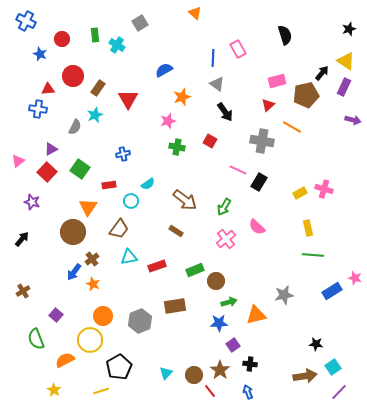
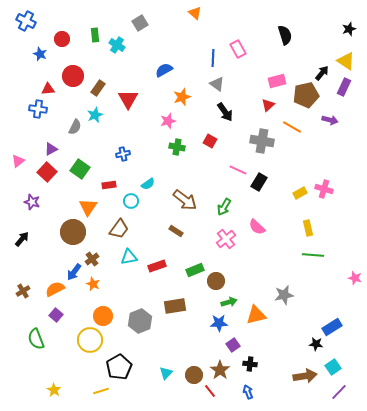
purple arrow at (353, 120): moved 23 px left
blue rectangle at (332, 291): moved 36 px down
orange semicircle at (65, 360): moved 10 px left, 71 px up
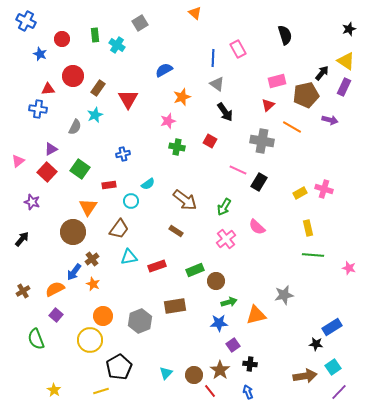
pink star at (355, 278): moved 6 px left, 10 px up
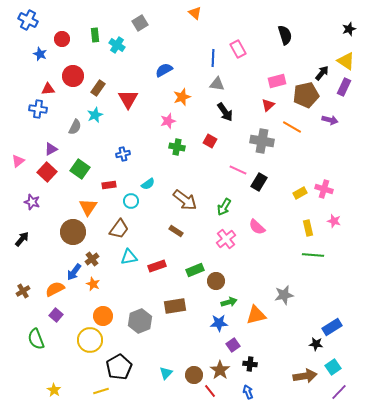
blue cross at (26, 21): moved 2 px right, 1 px up
gray triangle at (217, 84): rotated 28 degrees counterclockwise
pink star at (349, 268): moved 15 px left, 47 px up
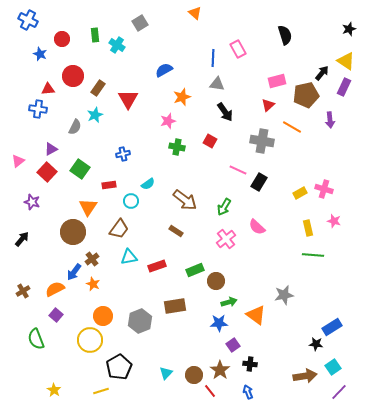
purple arrow at (330, 120): rotated 70 degrees clockwise
orange triangle at (256, 315): rotated 50 degrees clockwise
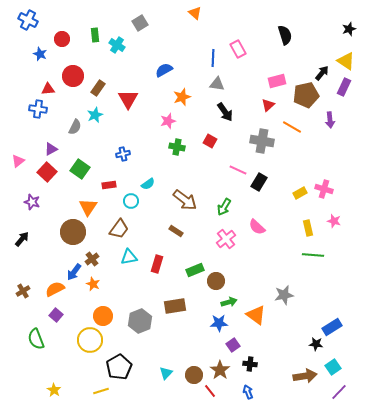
red rectangle at (157, 266): moved 2 px up; rotated 54 degrees counterclockwise
